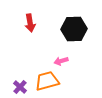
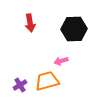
purple cross: moved 2 px up; rotated 16 degrees clockwise
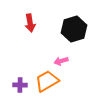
black hexagon: rotated 15 degrees counterclockwise
orange trapezoid: rotated 15 degrees counterclockwise
purple cross: rotated 32 degrees clockwise
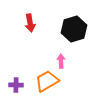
pink arrow: rotated 104 degrees clockwise
purple cross: moved 4 px left
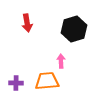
red arrow: moved 3 px left
orange trapezoid: rotated 25 degrees clockwise
purple cross: moved 2 px up
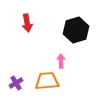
black hexagon: moved 2 px right, 1 px down
purple cross: rotated 32 degrees counterclockwise
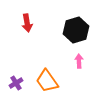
pink arrow: moved 18 px right
orange trapezoid: rotated 120 degrees counterclockwise
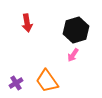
pink arrow: moved 6 px left, 6 px up; rotated 144 degrees counterclockwise
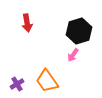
black hexagon: moved 3 px right, 1 px down
purple cross: moved 1 px right, 1 px down
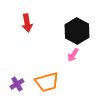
black hexagon: moved 2 px left; rotated 15 degrees counterclockwise
orange trapezoid: moved 1 px down; rotated 70 degrees counterclockwise
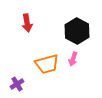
pink arrow: moved 4 px down; rotated 16 degrees counterclockwise
orange trapezoid: moved 18 px up
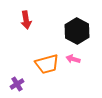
red arrow: moved 1 px left, 3 px up
pink arrow: rotated 88 degrees clockwise
